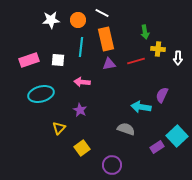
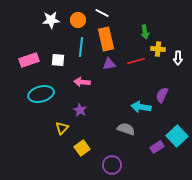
yellow triangle: moved 3 px right
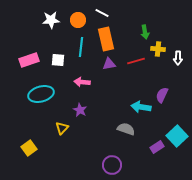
yellow square: moved 53 px left
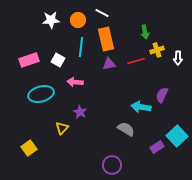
yellow cross: moved 1 px left, 1 px down; rotated 24 degrees counterclockwise
white square: rotated 24 degrees clockwise
pink arrow: moved 7 px left
purple star: moved 2 px down
gray semicircle: rotated 12 degrees clockwise
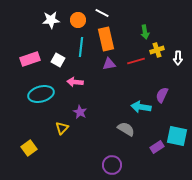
pink rectangle: moved 1 px right, 1 px up
cyan square: rotated 35 degrees counterclockwise
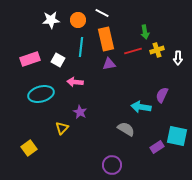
red line: moved 3 px left, 10 px up
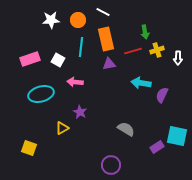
white line: moved 1 px right, 1 px up
cyan arrow: moved 24 px up
yellow triangle: rotated 16 degrees clockwise
yellow square: rotated 35 degrees counterclockwise
purple circle: moved 1 px left
